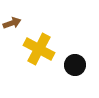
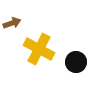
black circle: moved 1 px right, 3 px up
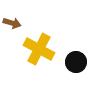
brown arrow: rotated 36 degrees clockwise
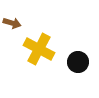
black circle: moved 2 px right
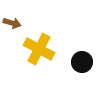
black circle: moved 4 px right
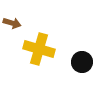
yellow cross: rotated 12 degrees counterclockwise
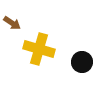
brown arrow: rotated 18 degrees clockwise
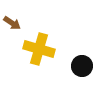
black circle: moved 4 px down
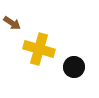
black circle: moved 8 px left, 1 px down
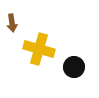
brown arrow: rotated 48 degrees clockwise
